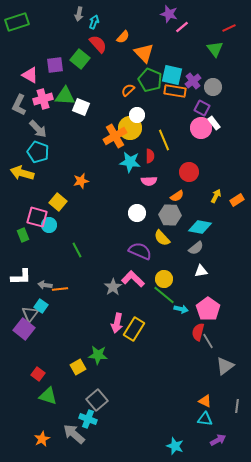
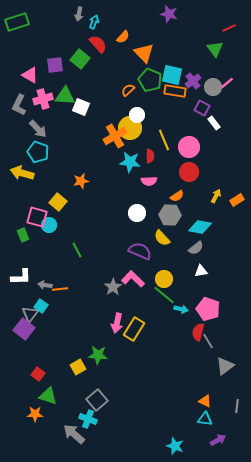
pink line at (182, 27): moved 45 px right, 56 px down
pink circle at (201, 128): moved 12 px left, 19 px down
pink pentagon at (208, 309): rotated 15 degrees counterclockwise
orange star at (42, 439): moved 7 px left, 25 px up; rotated 28 degrees clockwise
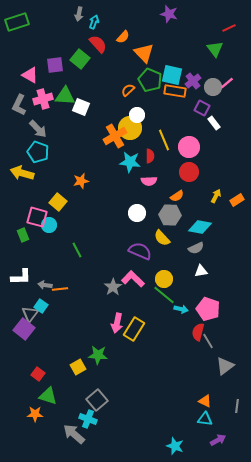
gray semicircle at (196, 248): rotated 14 degrees clockwise
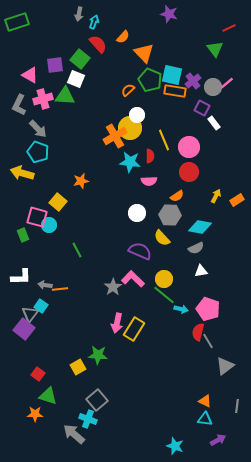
white square at (81, 107): moved 5 px left, 28 px up
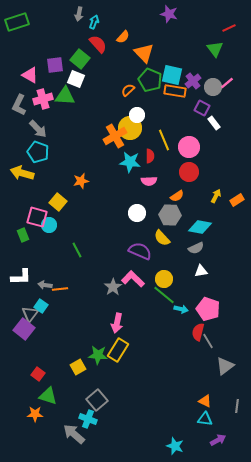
yellow rectangle at (134, 329): moved 16 px left, 21 px down
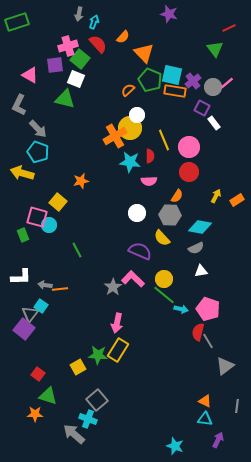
green triangle at (65, 96): moved 3 px down; rotated 10 degrees clockwise
pink cross at (43, 99): moved 25 px right, 53 px up
orange semicircle at (177, 196): rotated 24 degrees counterclockwise
purple arrow at (218, 440): rotated 35 degrees counterclockwise
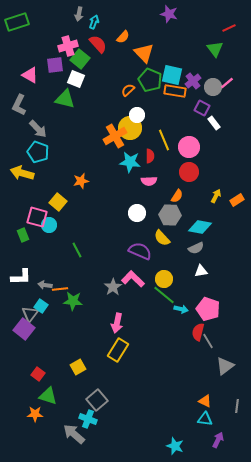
green star at (98, 355): moved 25 px left, 54 px up
